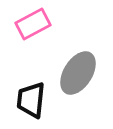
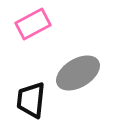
gray ellipse: rotated 27 degrees clockwise
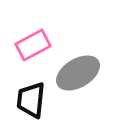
pink rectangle: moved 21 px down
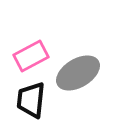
pink rectangle: moved 2 px left, 11 px down
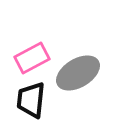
pink rectangle: moved 1 px right, 2 px down
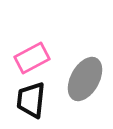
gray ellipse: moved 7 px right, 6 px down; rotated 30 degrees counterclockwise
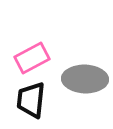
gray ellipse: rotated 63 degrees clockwise
